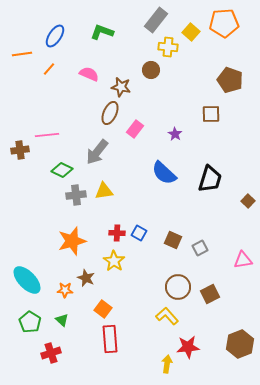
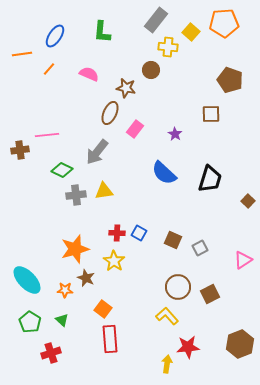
green L-shape at (102, 32): rotated 105 degrees counterclockwise
brown star at (121, 87): moved 5 px right, 1 px down
orange star at (72, 241): moved 3 px right, 8 px down
pink triangle at (243, 260): rotated 24 degrees counterclockwise
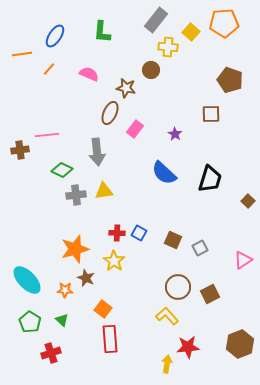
gray arrow at (97, 152): rotated 44 degrees counterclockwise
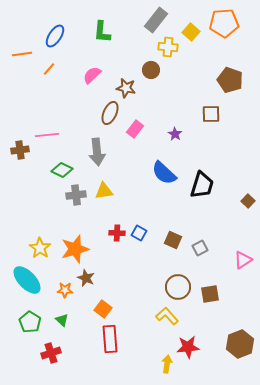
pink semicircle at (89, 74): moved 3 px right, 1 px down; rotated 66 degrees counterclockwise
black trapezoid at (210, 179): moved 8 px left, 6 px down
yellow star at (114, 261): moved 74 px left, 13 px up
brown square at (210, 294): rotated 18 degrees clockwise
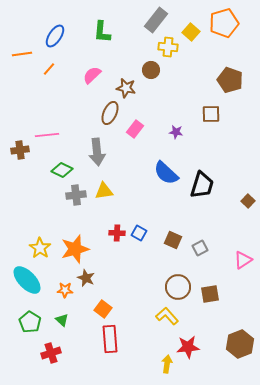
orange pentagon at (224, 23): rotated 12 degrees counterclockwise
purple star at (175, 134): moved 1 px right, 2 px up; rotated 24 degrees counterclockwise
blue semicircle at (164, 173): moved 2 px right
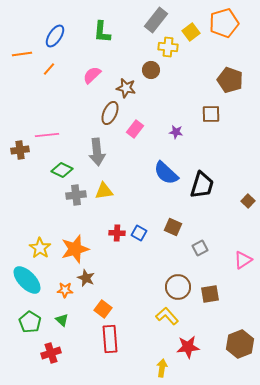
yellow square at (191, 32): rotated 12 degrees clockwise
brown square at (173, 240): moved 13 px up
yellow arrow at (167, 364): moved 5 px left, 4 px down
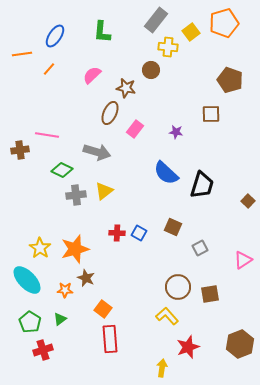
pink line at (47, 135): rotated 15 degrees clockwise
gray arrow at (97, 152): rotated 68 degrees counterclockwise
yellow triangle at (104, 191): rotated 30 degrees counterclockwise
green triangle at (62, 320): moved 2 px left, 1 px up; rotated 40 degrees clockwise
red star at (188, 347): rotated 15 degrees counterclockwise
red cross at (51, 353): moved 8 px left, 3 px up
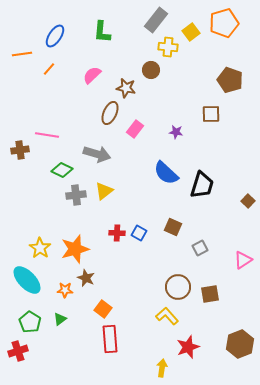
gray arrow at (97, 152): moved 2 px down
red cross at (43, 350): moved 25 px left, 1 px down
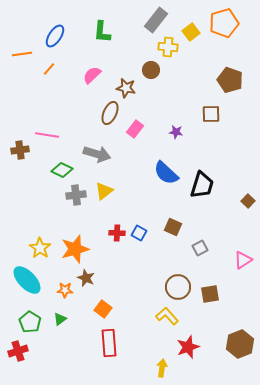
red rectangle at (110, 339): moved 1 px left, 4 px down
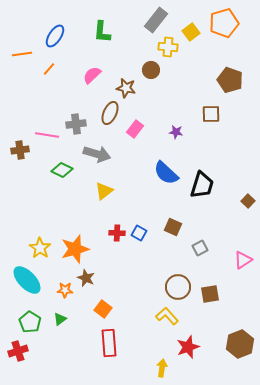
gray cross at (76, 195): moved 71 px up
